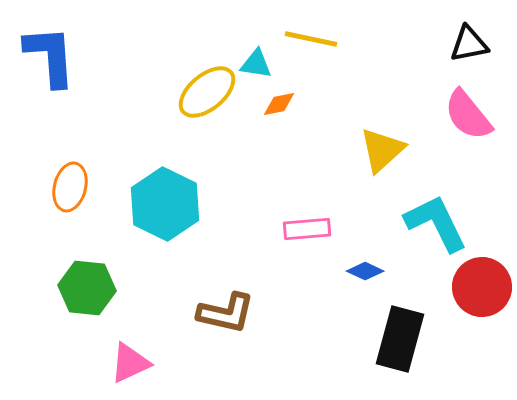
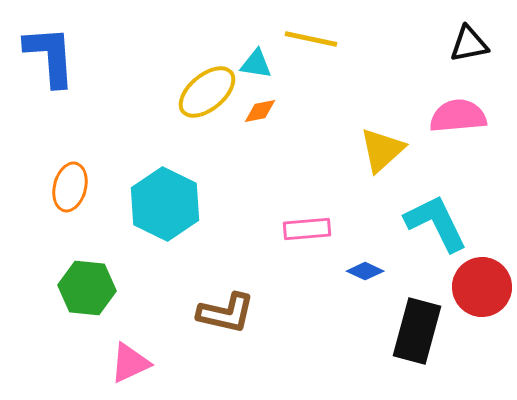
orange diamond: moved 19 px left, 7 px down
pink semicircle: moved 10 px left, 1 px down; rotated 124 degrees clockwise
black rectangle: moved 17 px right, 8 px up
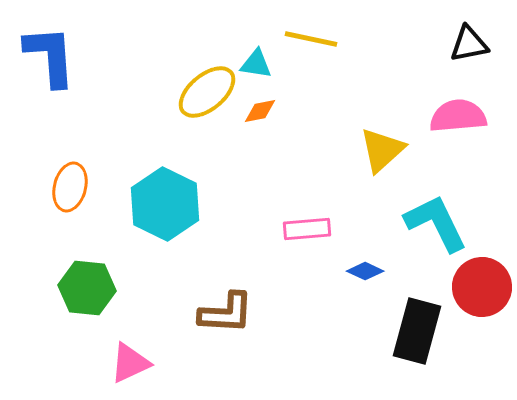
brown L-shape: rotated 10 degrees counterclockwise
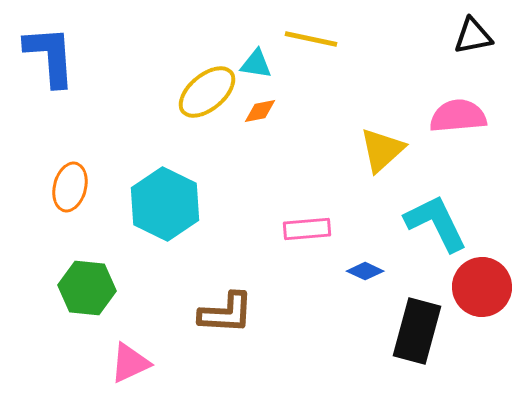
black triangle: moved 4 px right, 8 px up
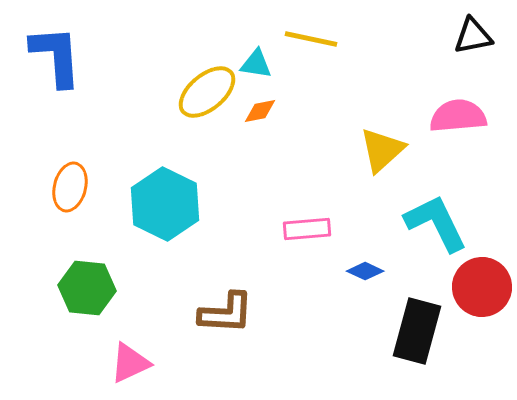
blue L-shape: moved 6 px right
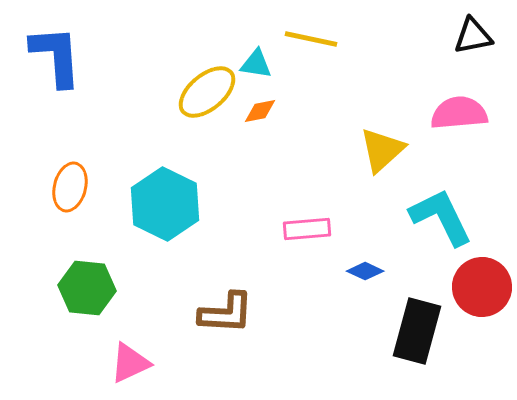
pink semicircle: moved 1 px right, 3 px up
cyan L-shape: moved 5 px right, 6 px up
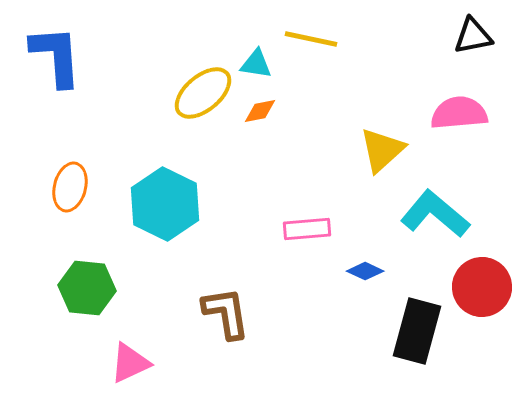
yellow ellipse: moved 4 px left, 1 px down
cyan L-shape: moved 6 px left, 3 px up; rotated 24 degrees counterclockwise
brown L-shape: rotated 102 degrees counterclockwise
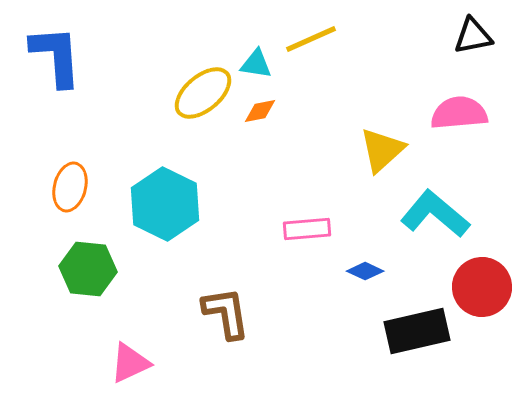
yellow line: rotated 36 degrees counterclockwise
green hexagon: moved 1 px right, 19 px up
black rectangle: rotated 62 degrees clockwise
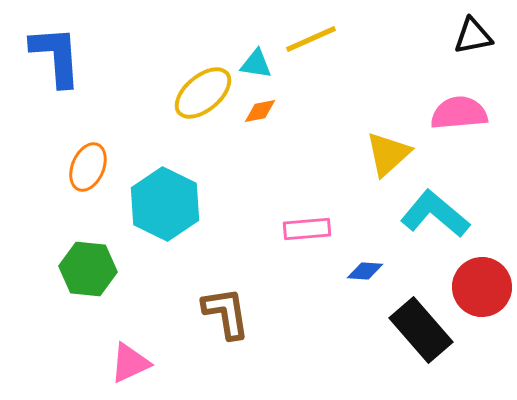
yellow triangle: moved 6 px right, 4 px down
orange ellipse: moved 18 px right, 20 px up; rotated 9 degrees clockwise
blue diamond: rotated 21 degrees counterclockwise
black rectangle: moved 4 px right, 1 px up; rotated 62 degrees clockwise
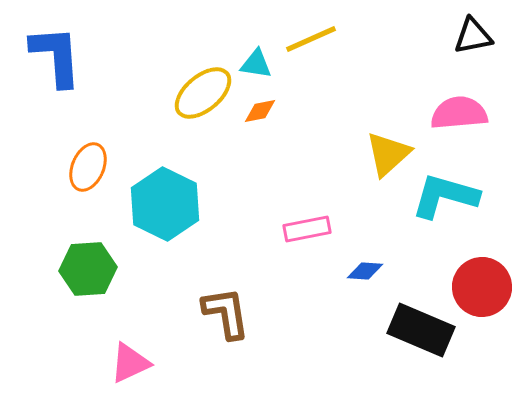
cyan L-shape: moved 10 px right, 18 px up; rotated 24 degrees counterclockwise
pink rectangle: rotated 6 degrees counterclockwise
green hexagon: rotated 10 degrees counterclockwise
black rectangle: rotated 26 degrees counterclockwise
